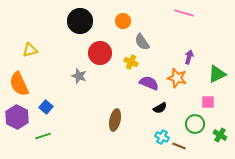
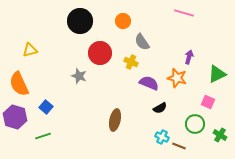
pink square: rotated 24 degrees clockwise
purple hexagon: moved 2 px left; rotated 10 degrees counterclockwise
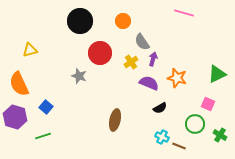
purple arrow: moved 36 px left, 2 px down
yellow cross: rotated 32 degrees clockwise
pink square: moved 2 px down
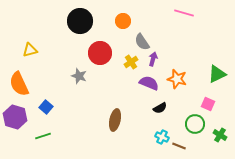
orange star: moved 1 px down
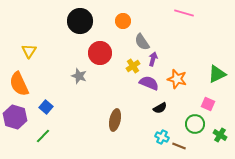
yellow triangle: moved 1 px left, 1 px down; rotated 42 degrees counterclockwise
yellow cross: moved 2 px right, 4 px down
green line: rotated 28 degrees counterclockwise
